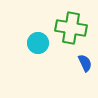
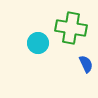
blue semicircle: moved 1 px right, 1 px down
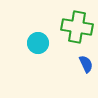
green cross: moved 6 px right, 1 px up
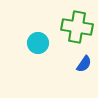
blue semicircle: moved 2 px left; rotated 60 degrees clockwise
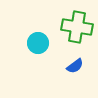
blue semicircle: moved 9 px left, 2 px down; rotated 18 degrees clockwise
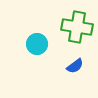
cyan circle: moved 1 px left, 1 px down
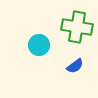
cyan circle: moved 2 px right, 1 px down
